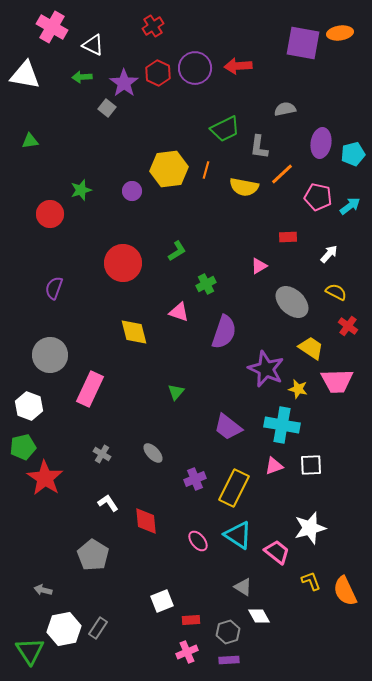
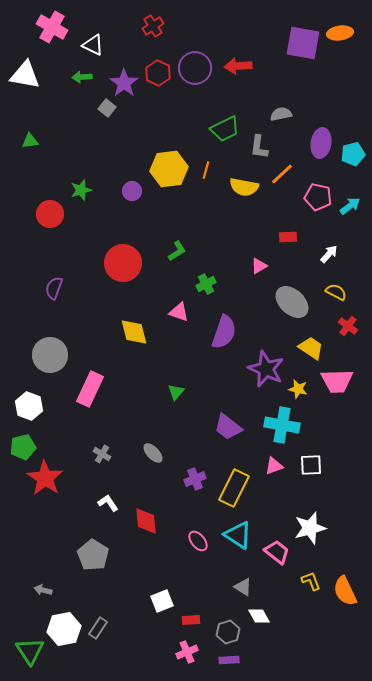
gray semicircle at (285, 109): moved 4 px left, 5 px down
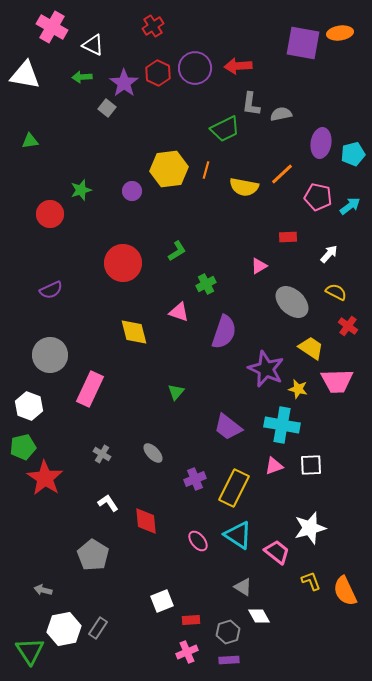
gray L-shape at (259, 147): moved 8 px left, 43 px up
purple semicircle at (54, 288): moved 3 px left, 2 px down; rotated 135 degrees counterclockwise
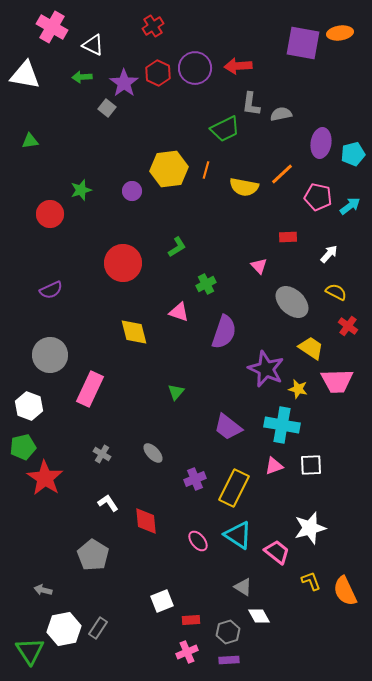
green L-shape at (177, 251): moved 4 px up
pink triangle at (259, 266): rotated 42 degrees counterclockwise
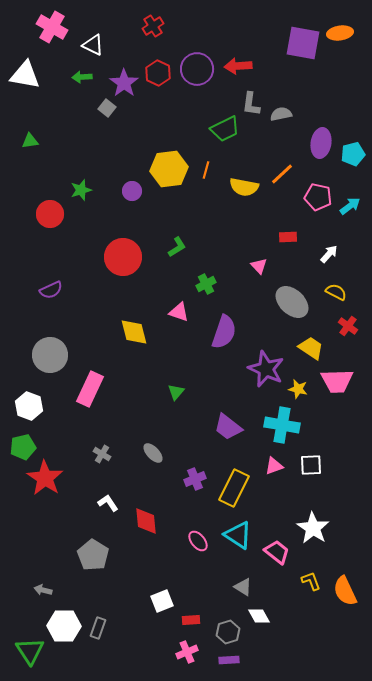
purple circle at (195, 68): moved 2 px right, 1 px down
red circle at (123, 263): moved 6 px up
white star at (310, 528): moved 3 px right; rotated 24 degrees counterclockwise
gray rectangle at (98, 628): rotated 15 degrees counterclockwise
white hexagon at (64, 629): moved 3 px up; rotated 12 degrees clockwise
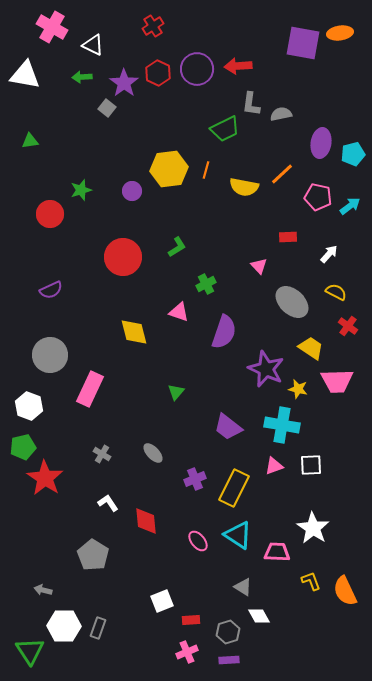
pink trapezoid at (277, 552): rotated 36 degrees counterclockwise
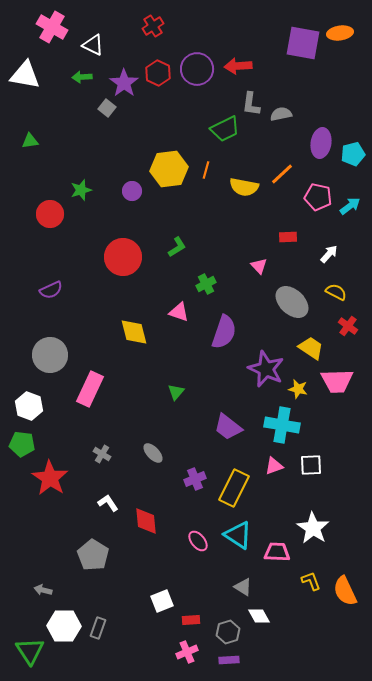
green pentagon at (23, 447): moved 1 px left, 3 px up; rotated 20 degrees clockwise
red star at (45, 478): moved 5 px right
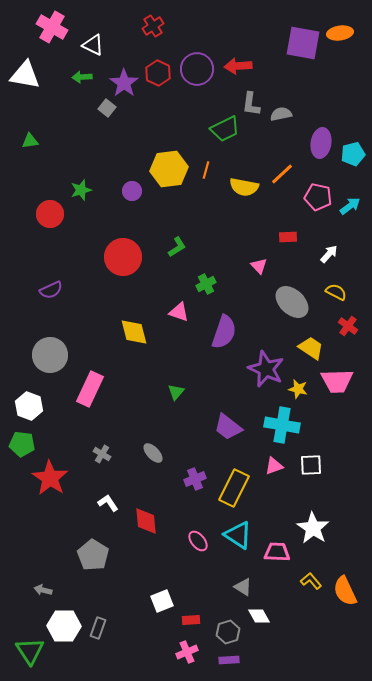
yellow L-shape at (311, 581): rotated 20 degrees counterclockwise
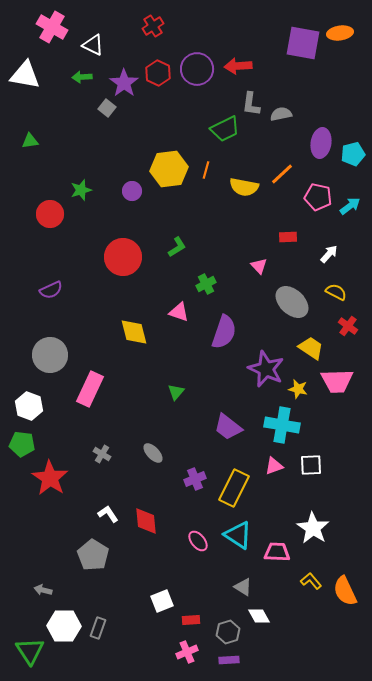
white L-shape at (108, 503): moved 11 px down
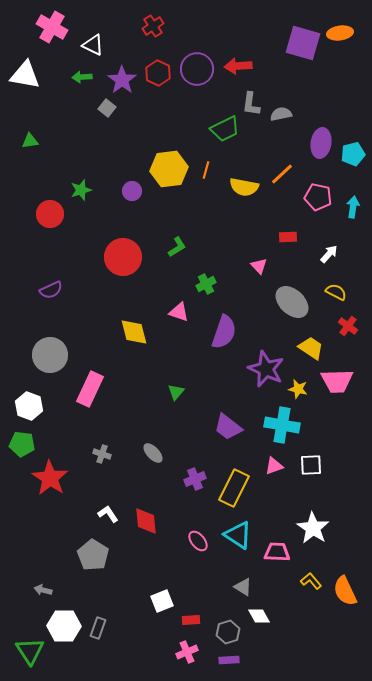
purple square at (303, 43): rotated 6 degrees clockwise
purple star at (124, 83): moved 2 px left, 3 px up
cyan arrow at (350, 206): moved 3 px right, 1 px down; rotated 45 degrees counterclockwise
gray cross at (102, 454): rotated 12 degrees counterclockwise
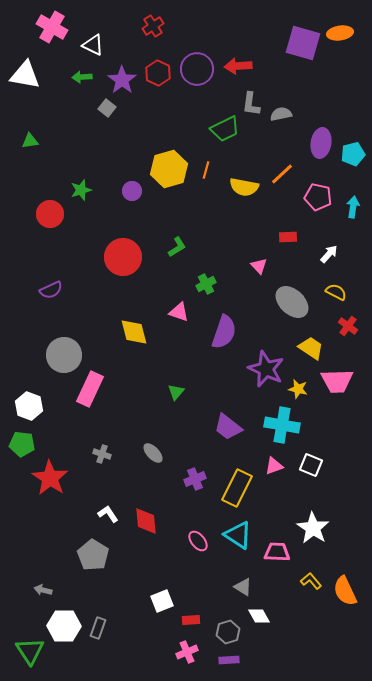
yellow hexagon at (169, 169): rotated 9 degrees counterclockwise
gray circle at (50, 355): moved 14 px right
white square at (311, 465): rotated 25 degrees clockwise
yellow rectangle at (234, 488): moved 3 px right
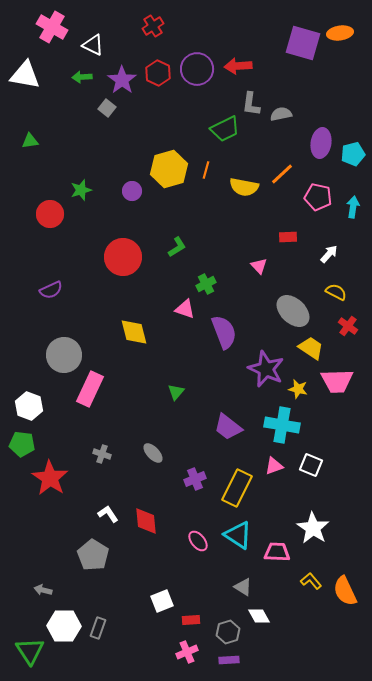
gray ellipse at (292, 302): moved 1 px right, 9 px down
pink triangle at (179, 312): moved 6 px right, 3 px up
purple semicircle at (224, 332): rotated 40 degrees counterclockwise
